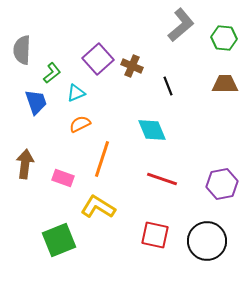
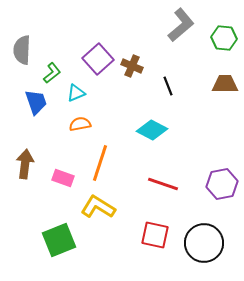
orange semicircle: rotated 15 degrees clockwise
cyan diamond: rotated 40 degrees counterclockwise
orange line: moved 2 px left, 4 px down
red line: moved 1 px right, 5 px down
black circle: moved 3 px left, 2 px down
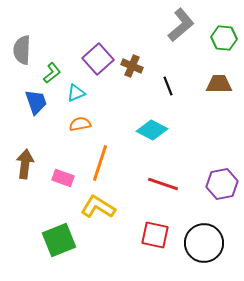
brown trapezoid: moved 6 px left
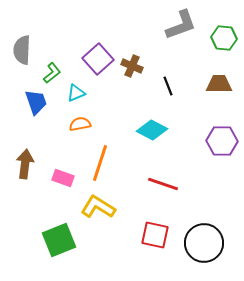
gray L-shape: rotated 20 degrees clockwise
purple hexagon: moved 43 px up; rotated 12 degrees clockwise
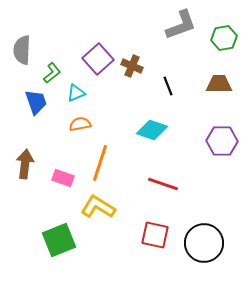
green hexagon: rotated 15 degrees counterclockwise
cyan diamond: rotated 8 degrees counterclockwise
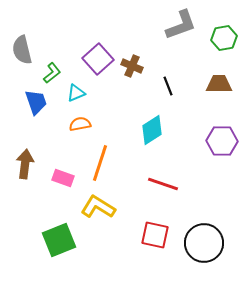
gray semicircle: rotated 16 degrees counterclockwise
cyan diamond: rotated 52 degrees counterclockwise
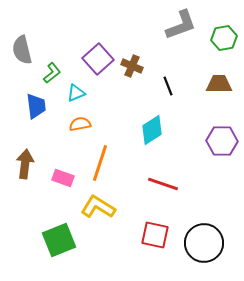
blue trapezoid: moved 4 px down; rotated 12 degrees clockwise
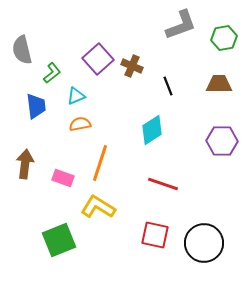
cyan triangle: moved 3 px down
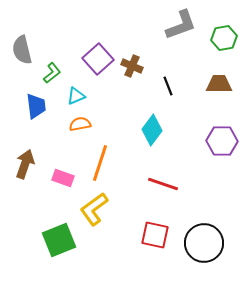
cyan diamond: rotated 20 degrees counterclockwise
brown arrow: rotated 12 degrees clockwise
yellow L-shape: moved 4 px left, 2 px down; rotated 68 degrees counterclockwise
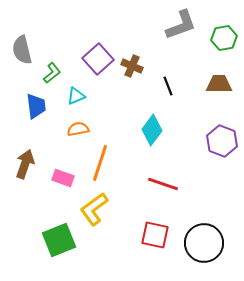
orange semicircle: moved 2 px left, 5 px down
purple hexagon: rotated 20 degrees clockwise
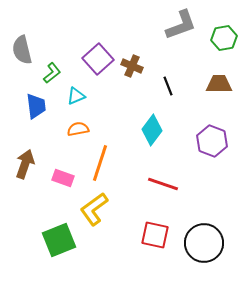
purple hexagon: moved 10 px left
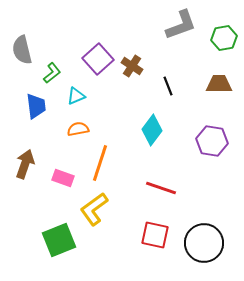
brown cross: rotated 10 degrees clockwise
purple hexagon: rotated 12 degrees counterclockwise
red line: moved 2 px left, 4 px down
